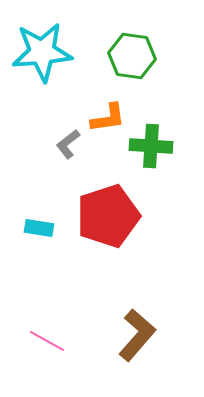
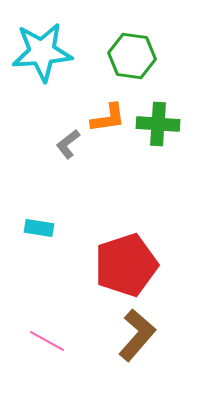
green cross: moved 7 px right, 22 px up
red pentagon: moved 18 px right, 49 px down
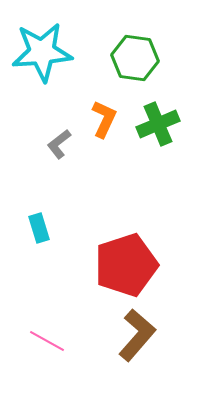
green hexagon: moved 3 px right, 2 px down
orange L-shape: moved 4 px left, 1 px down; rotated 57 degrees counterclockwise
green cross: rotated 27 degrees counterclockwise
gray L-shape: moved 9 px left
cyan rectangle: rotated 64 degrees clockwise
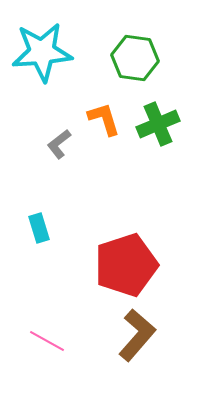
orange L-shape: rotated 42 degrees counterclockwise
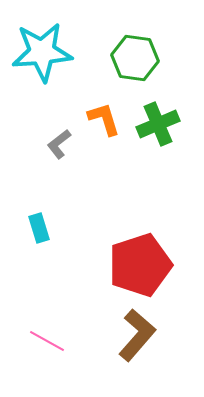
red pentagon: moved 14 px right
